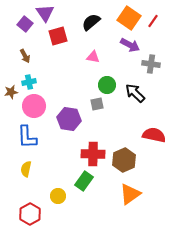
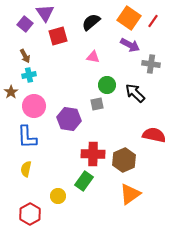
cyan cross: moved 7 px up
brown star: rotated 24 degrees counterclockwise
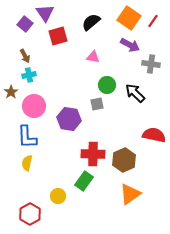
yellow semicircle: moved 1 px right, 6 px up
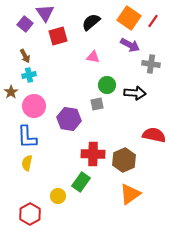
black arrow: rotated 140 degrees clockwise
green rectangle: moved 3 px left, 1 px down
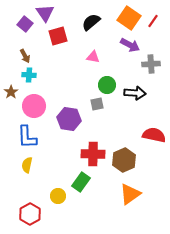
gray cross: rotated 12 degrees counterclockwise
cyan cross: rotated 16 degrees clockwise
yellow semicircle: moved 2 px down
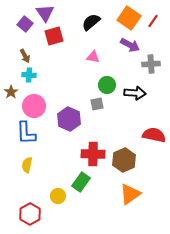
red square: moved 4 px left
purple hexagon: rotated 15 degrees clockwise
blue L-shape: moved 1 px left, 4 px up
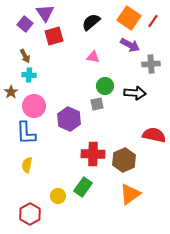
green circle: moved 2 px left, 1 px down
green rectangle: moved 2 px right, 5 px down
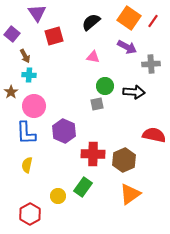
purple triangle: moved 8 px left
purple square: moved 13 px left, 10 px down
purple arrow: moved 3 px left, 2 px down
black arrow: moved 1 px left, 1 px up
purple hexagon: moved 5 px left, 12 px down
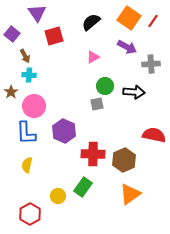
pink triangle: rotated 40 degrees counterclockwise
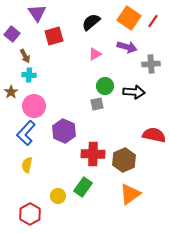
purple arrow: rotated 12 degrees counterclockwise
pink triangle: moved 2 px right, 3 px up
blue L-shape: rotated 45 degrees clockwise
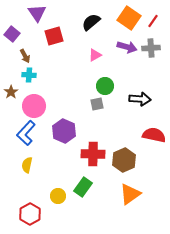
pink triangle: moved 1 px down
gray cross: moved 16 px up
black arrow: moved 6 px right, 7 px down
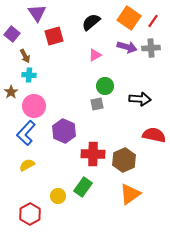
yellow semicircle: rotated 49 degrees clockwise
